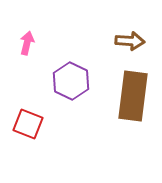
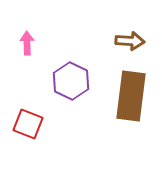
pink arrow: rotated 15 degrees counterclockwise
brown rectangle: moved 2 px left
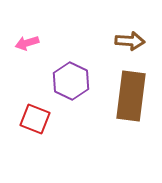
pink arrow: rotated 105 degrees counterclockwise
red square: moved 7 px right, 5 px up
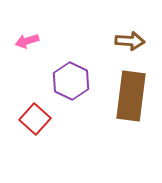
pink arrow: moved 2 px up
red square: rotated 20 degrees clockwise
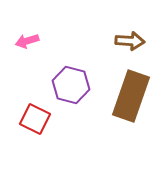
purple hexagon: moved 4 px down; rotated 12 degrees counterclockwise
brown rectangle: rotated 12 degrees clockwise
red square: rotated 16 degrees counterclockwise
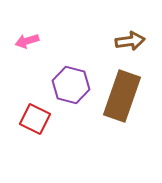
brown arrow: rotated 12 degrees counterclockwise
brown rectangle: moved 9 px left
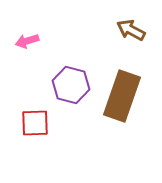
brown arrow: moved 1 px right, 11 px up; rotated 144 degrees counterclockwise
red square: moved 4 px down; rotated 28 degrees counterclockwise
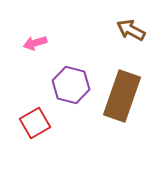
pink arrow: moved 8 px right, 2 px down
red square: rotated 28 degrees counterclockwise
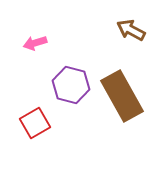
brown rectangle: rotated 48 degrees counterclockwise
